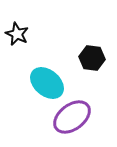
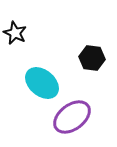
black star: moved 2 px left, 1 px up
cyan ellipse: moved 5 px left
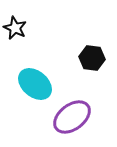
black star: moved 5 px up
cyan ellipse: moved 7 px left, 1 px down
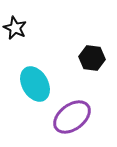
cyan ellipse: rotated 20 degrees clockwise
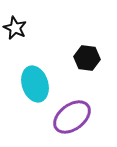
black hexagon: moved 5 px left
cyan ellipse: rotated 12 degrees clockwise
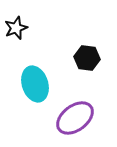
black star: moved 1 px right; rotated 25 degrees clockwise
purple ellipse: moved 3 px right, 1 px down
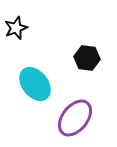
cyan ellipse: rotated 20 degrees counterclockwise
purple ellipse: rotated 15 degrees counterclockwise
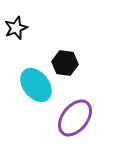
black hexagon: moved 22 px left, 5 px down
cyan ellipse: moved 1 px right, 1 px down
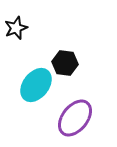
cyan ellipse: rotated 76 degrees clockwise
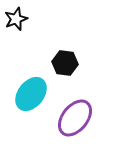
black star: moved 9 px up
cyan ellipse: moved 5 px left, 9 px down
